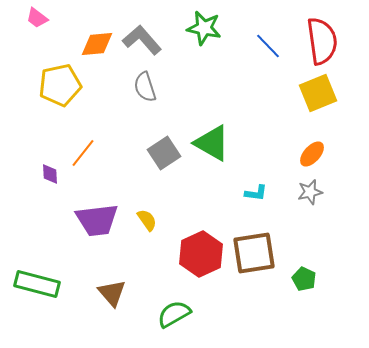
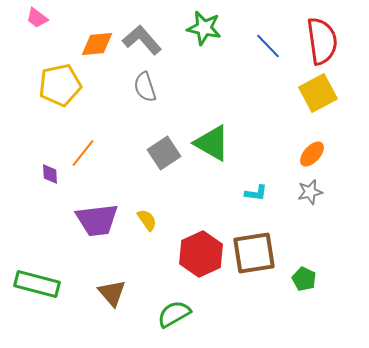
yellow square: rotated 6 degrees counterclockwise
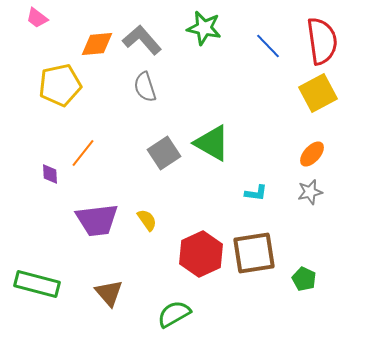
brown triangle: moved 3 px left
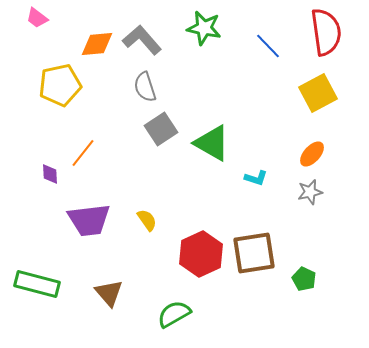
red semicircle: moved 4 px right, 9 px up
gray square: moved 3 px left, 24 px up
cyan L-shape: moved 15 px up; rotated 10 degrees clockwise
purple trapezoid: moved 8 px left
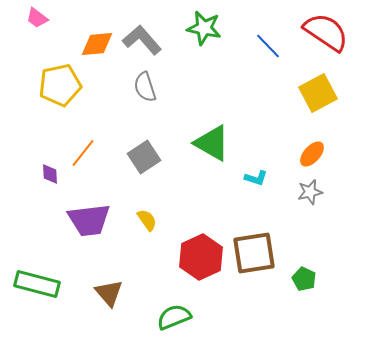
red semicircle: rotated 48 degrees counterclockwise
gray square: moved 17 px left, 28 px down
red hexagon: moved 3 px down
green semicircle: moved 3 px down; rotated 8 degrees clockwise
